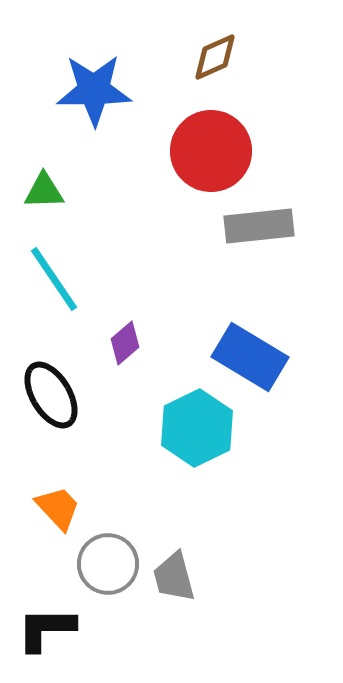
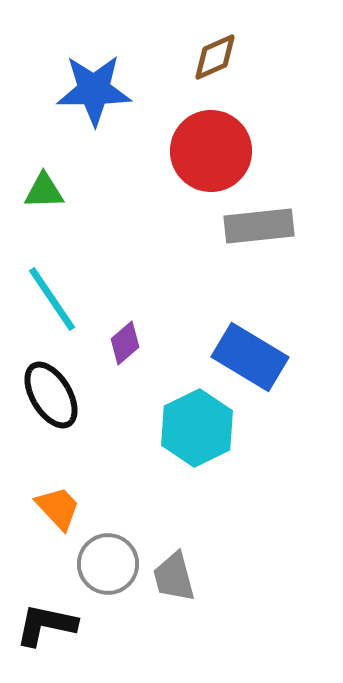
cyan line: moved 2 px left, 20 px down
black L-shape: moved 4 px up; rotated 12 degrees clockwise
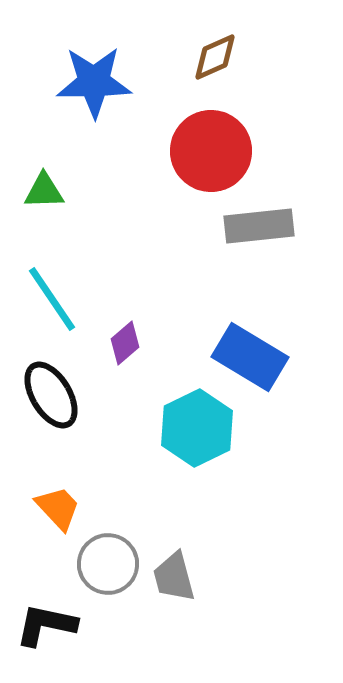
blue star: moved 8 px up
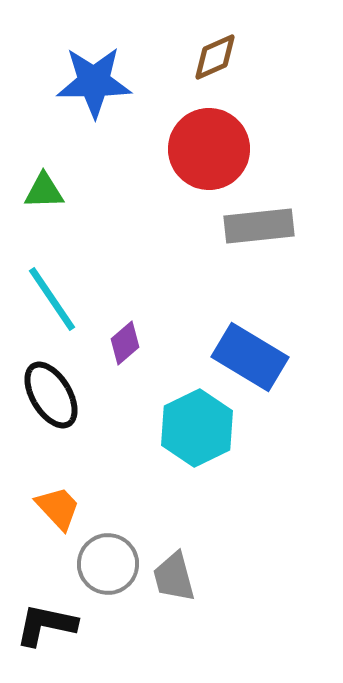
red circle: moved 2 px left, 2 px up
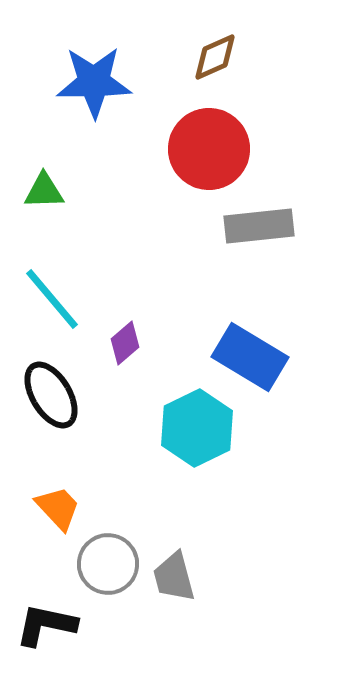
cyan line: rotated 6 degrees counterclockwise
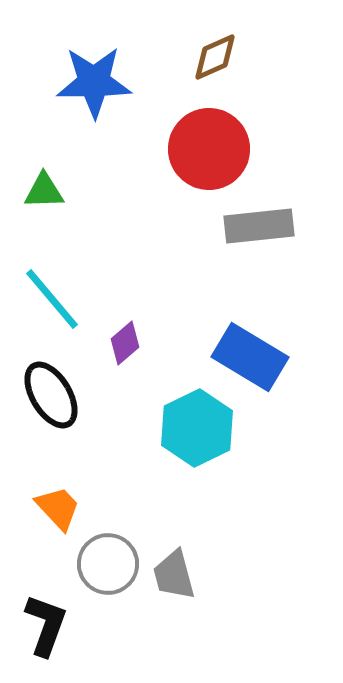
gray trapezoid: moved 2 px up
black L-shape: rotated 98 degrees clockwise
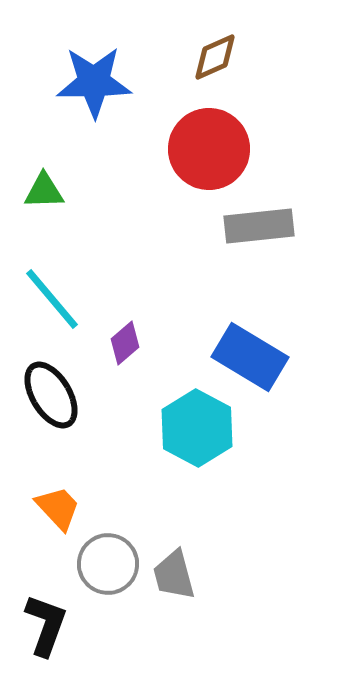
cyan hexagon: rotated 6 degrees counterclockwise
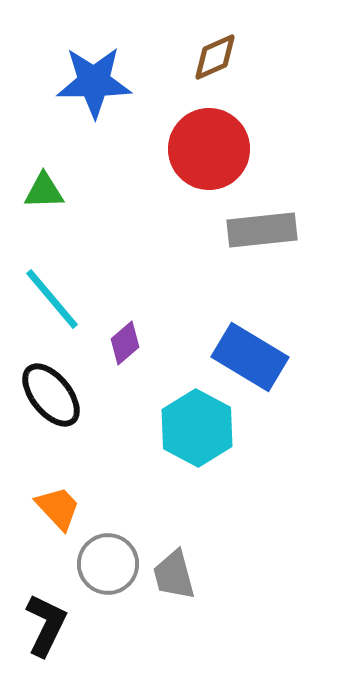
gray rectangle: moved 3 px right, 4 px down
black ellipse: rotated 8 degrees counterclockwise
black L-shape: rotated 6 degrees clockwise
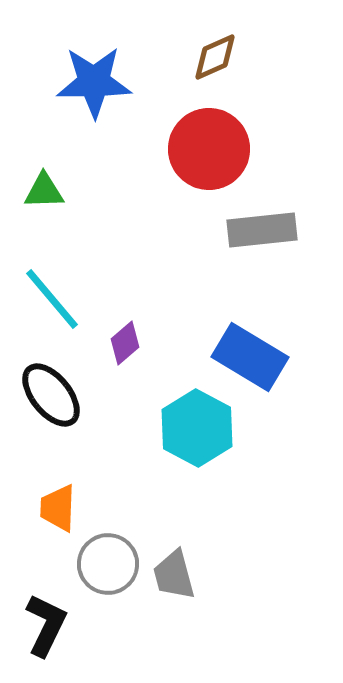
orange trapezoid: rotated 135 degrees counterclockwise
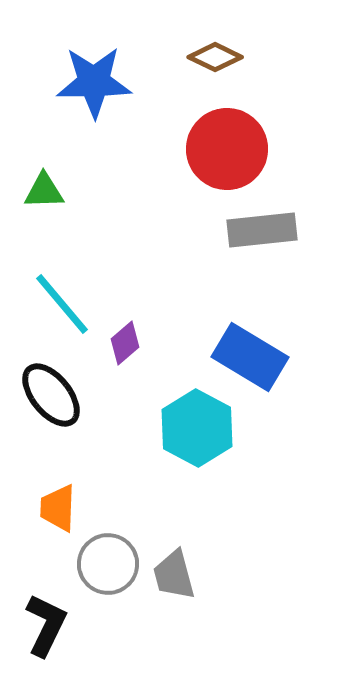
brown diamond: rotated 50 degrees clockwise
red circle: moved 18 px right
cyan line: moved 10 px right, 5 px down
